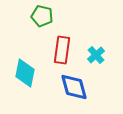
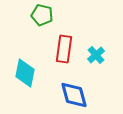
green pentagon: moved 1 px up
red rectangle: moved 2 px right, 1 px up
blue diamond: moved 8 px down
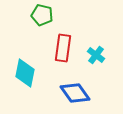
red rectangle: moved 1 px left, 1 px up
cyan cross: rotated 12 degrees counterclockwise
blue diamond: moved 1 px right, 2 px up; rotated 20 degrees counterclockwise
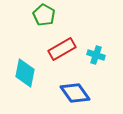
green pentagon: moved 2 px right; rotated 15 degrees clockwise
red rectangle: moved 1 px left, 1 px down; rotated 52 degrees clockwise
cyan cross: rotated 18 degrees counterclockwise
